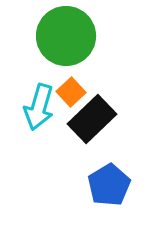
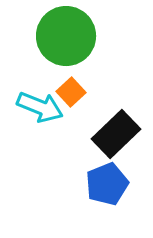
cyan arrow: moved 1 px right; rotated 84 degrees counterclockwise
black rectangle: moved 24 px right, 15 px down
blue pentagon: moved 2 px left, 1 px up; rotated 9 degrees clockwise
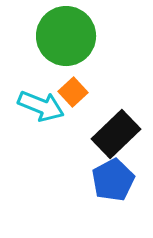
orange square: moved 2 px right
cyan arrow: moved 1 px right, 1 px up
blue pentagon: moved 6 px right, 4 px up; rotated 6 degrees counterclockwise
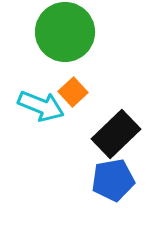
green circle: moved 1 px left, 4 px up
blue pentagon: rotated 18 degrees clockwise
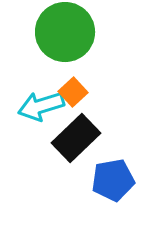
cyan arrow: rotated 141 degrees clockwise
black rectangle: moved 40 px left, 4 px down
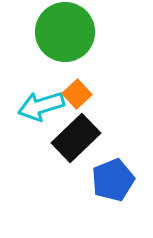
orange square: moved 4 px right, 2 px down
blue pentagon: rotated 12 degrees counterclockwise
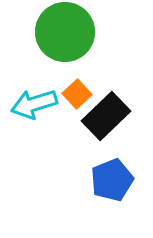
cyan arrow: moved 7 px left, 2 px up
black rectangle: moved 30 px right, 22 px up
blue pentagon: moved 1 px left
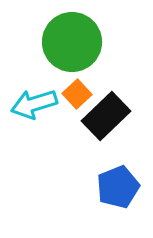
green circle: moved 7 px right, 10 px down
blue pentagon: moved 6 px right, 7 px down
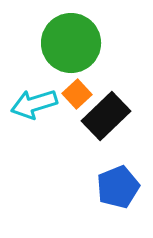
green circle: moved 1 px left, 1 px down
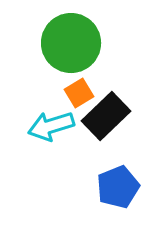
orange square: moved 2 px right, 1 px up; rotated 12 degrees clockwise
cyan arrow: moved 17 px right, 22 px down
